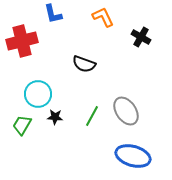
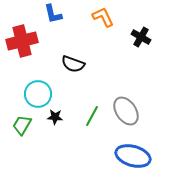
black semicircle: moved 11 px left
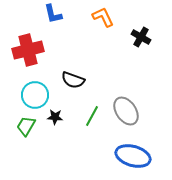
red cross: moved 6 px right, 9 px down
black semicircle: moved 16 px down
cyan circle: moved 3 px left, 1 px down
green trapezoid: moved 4 px right, 1 px down
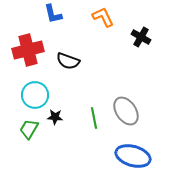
black semicircle: moved 5 px left, 19 px up
green line: moved 2 px right, 2 px down; rotated 40 degrees counterclockwise
green trapezoid: moved 3 px right, 3 px down
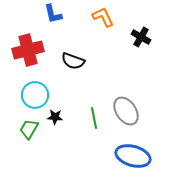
black semicircle: moved 5 px right
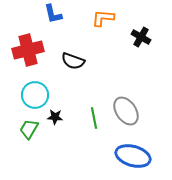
orange L-shape: moved 1 px down; rotated 60 degrees counterclockwise
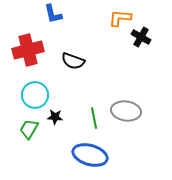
orange L-shape: moved 17 px right
gray ellipse: rotated 48 degrees counterclockwise
blue ellipse: moved 43 px left, 1 px up
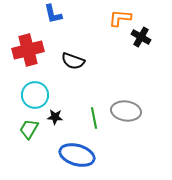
blue ellipse: moved 13 px left
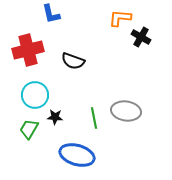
blue L-shape: moved 2 px left
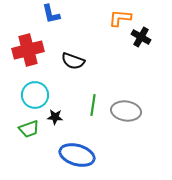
green line: moved 1 px left, 13 px up; rotated 20 degrees clockwise
green trapezoid: rotated 140 degrees counterclockwise
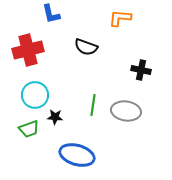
black cross: moved 33 px down; rotated 18 degrees counterclockwise
black semicircle: moved 13 px right, 14 px up
